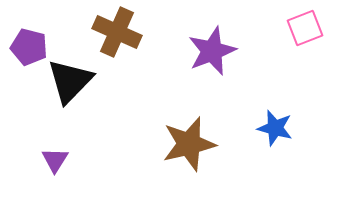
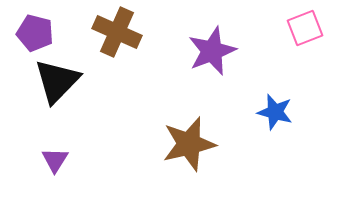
purple pentagon: moved 6 px right, 14 px up
black triangle: moved 13 px left
blue star: moved 16 px up
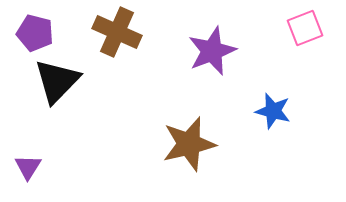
blue star: moved 2 px left, 1 px up
purple triangle: moved 27 px left, 7 px down
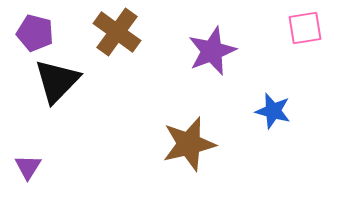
pink square: rotated 12 degrees clockwise
brown cross: rotated 12 degrees clockwise
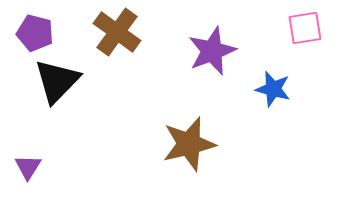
blue star: moved 22 px up
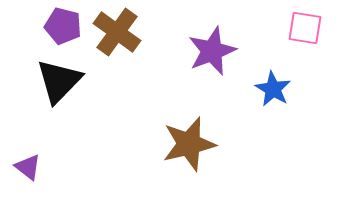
pink square: rotated 18 degrees clockwise
purple pentagon: moved 28 px right, 7 px up
black triangle: moved 2 px right
blue star: rotated 15 degrees clockwise
purple triangle: rotated 24 degrees counterclockwise
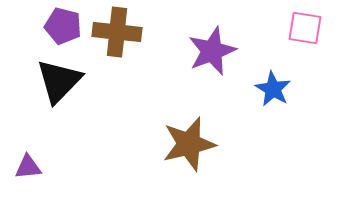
brown cross: rotated 30 degrees counterclockwise
purple triangle: rotated 44 degrees counterclockwise
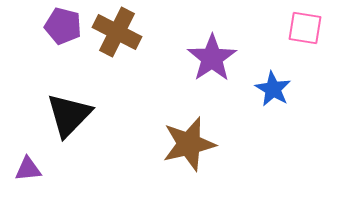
brown cross: rotated 21 degrees clockwise
purple star: moved 7 px down; rotated 12 degrees counterclockwise
black triangle: moved 10 px right, 34 px down
purple triangle: moved 2 px down
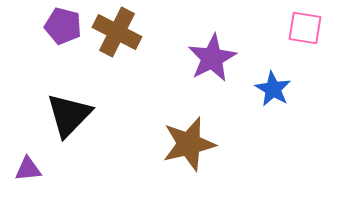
purple star: rotated 6 degrees clockwise
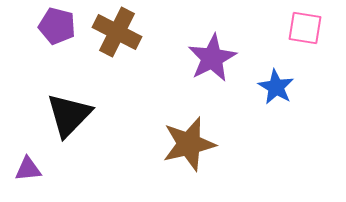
purple pentagon: moved 6 px left
blue star: moved 3 px right, 2 px up
